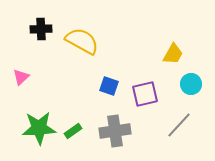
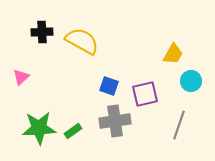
black cross: moved 1 px right, 3 px down
cyan circle: moved 3 px up
gray line: rotated 24 degrees counterclockwise
gray cross: moved 10 px up
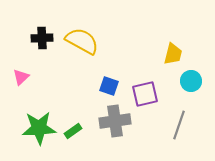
black cross: moved 6 px down
yellow trapezoid: rotated 15 degrees counterclockwise
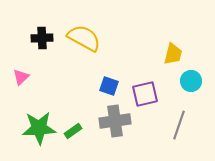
yellow semicircle: moved 2 px right, 3 px up
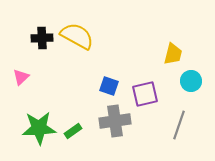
yellow semicircle: moved 7 px left, 2 px up
